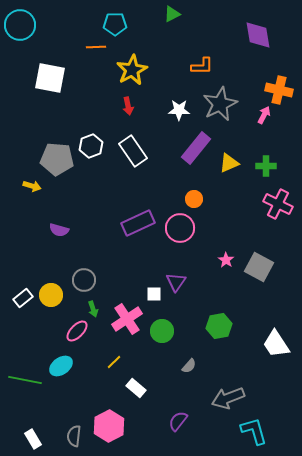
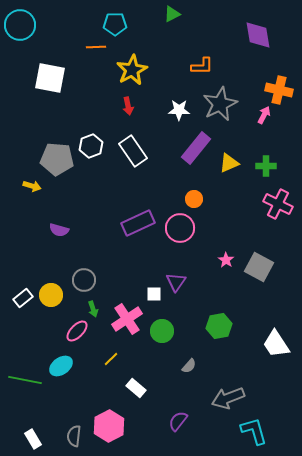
yellow line at (114, 362): moved 3 px left, 3 px up
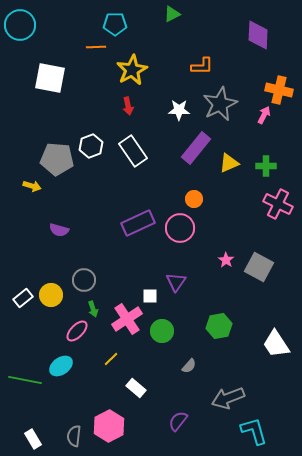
purple diamond at (258, 35): rotated 12 degrees clockwise
white square at (154, 294): moved 4 px left, 2 px down
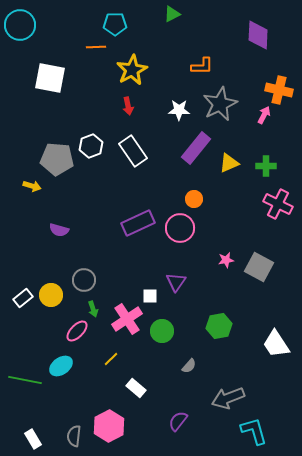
pink star at (226, 260): rotated 28 degrees clockwise
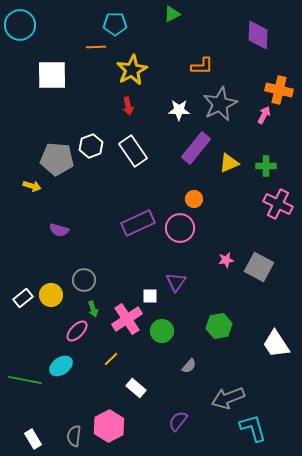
white square at (50, 78): moved 2 px right, 3 px up; rotated 12 degrees counterclockwise
cyan L-shape at (254, 431): moved 1 px left, 3 px up
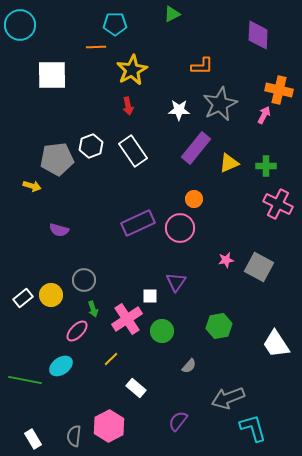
gray pentagon at (57, 159): rotated 12 degrees counterclockwise
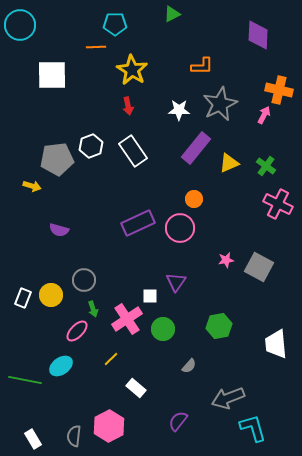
yellow star at (132, 70): rotated 12 degrees counterclockwise
green cross at (266, 166): rotated 36 degrees clockwise
white rectangle at (23, 298): rotated 30 degrees counterclockwise
green circle at (162, 331): moved 1 px right, 2 px up
white trapezoid at (276, 344): rotated 28 degrees clockwise
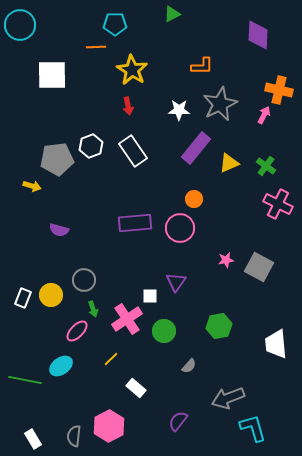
purple rectangle at (138, 223): moved 3 px left; rotated 20 degrees clockwise
green circle at (163, 329): moved 1 px right, 2 px down
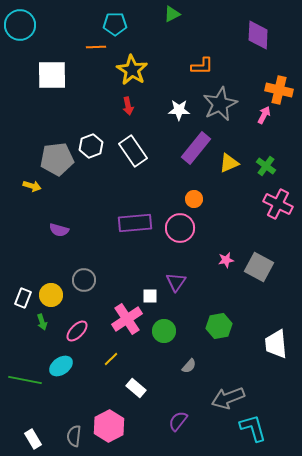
green arrow at (93, 309): moved 51 px left, 13 px down
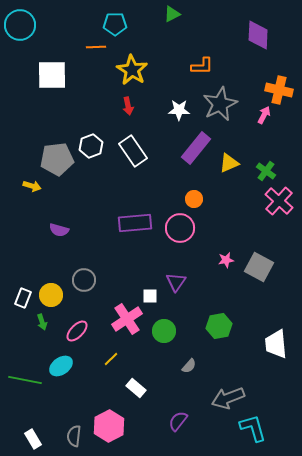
green cross at (266, 166): moved 5 px down
pink cross at (278, 204): moved 1 px right, 3 px up; rotated 16 degrees clockwise
